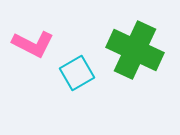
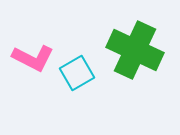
pink L-shape: moved 14 px down
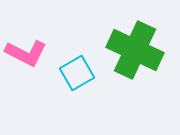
pink L-shape: moved 7 px left, 5 px up
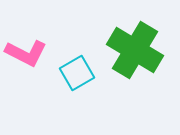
green cross: rotated 6 degrees clockwise
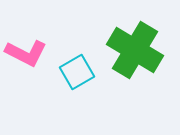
cyan square: moved 1 px up
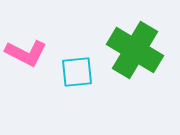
cyan square: rotated 24 degrees clockwise
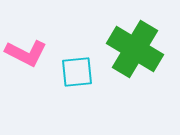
green cross: moved 1 px up
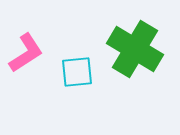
pink L-shape: rotated 60 degrees counterclockwise
